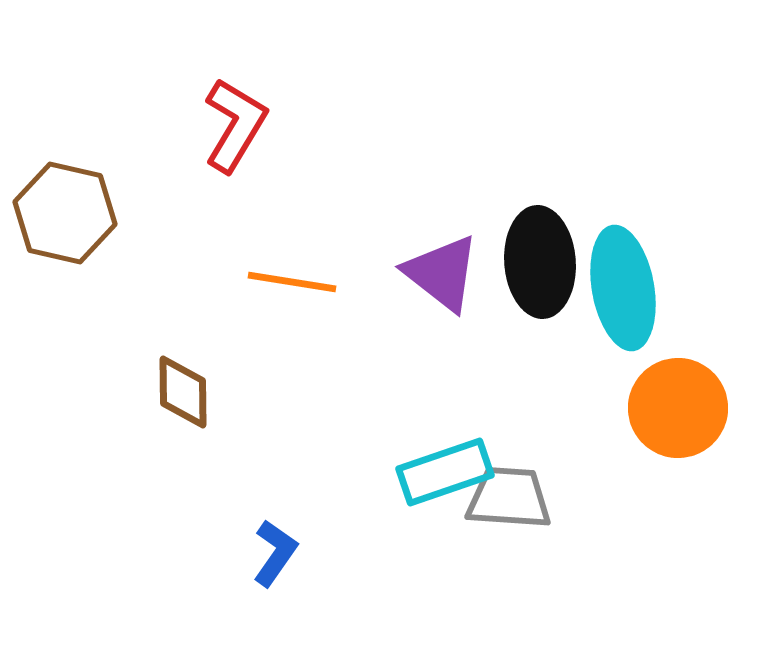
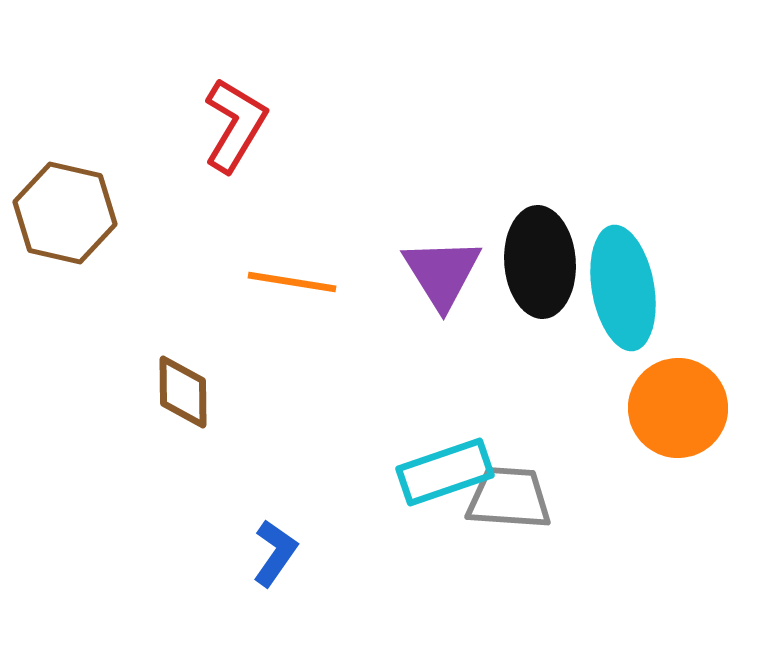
purple triangle: rotated 20 degrees clockwise
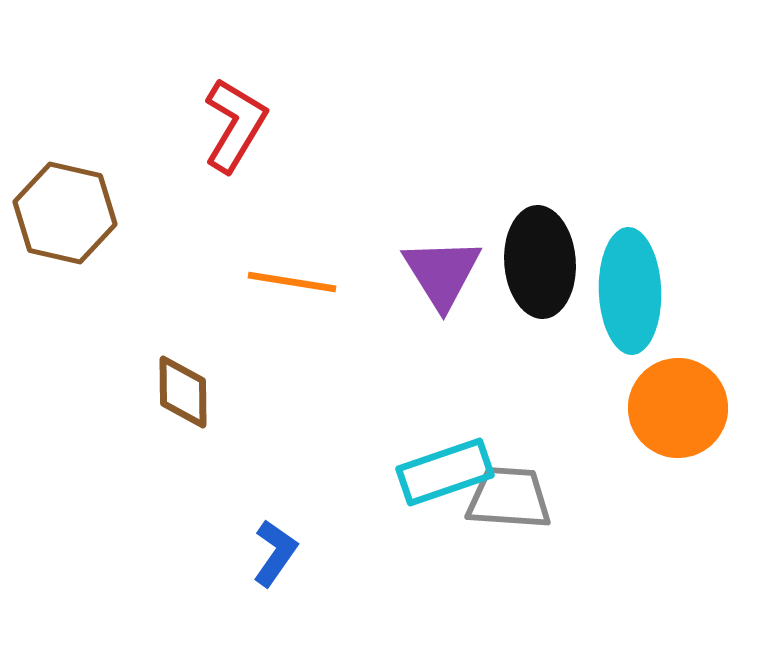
cyan ellipse: moved 7 px right, 3 px down; rotated 8 degrees clockwise
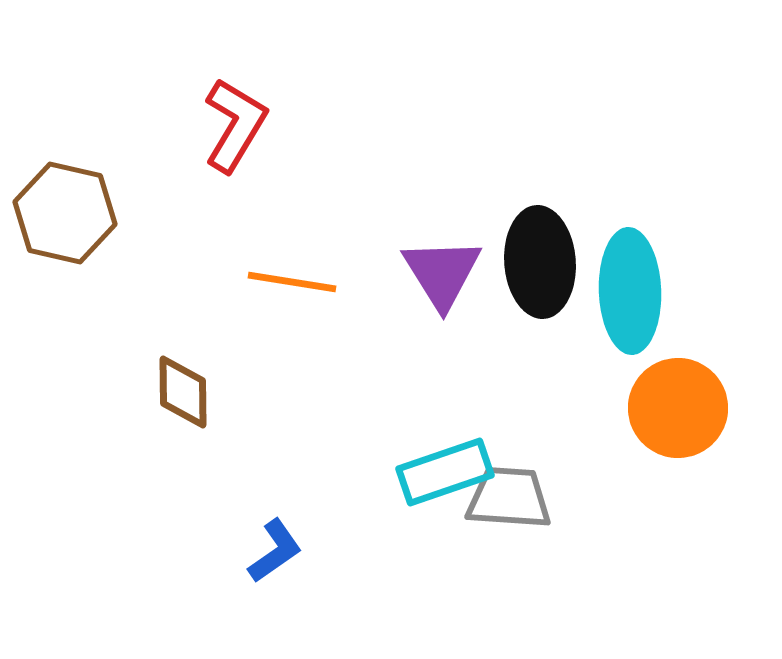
blue L-shape: moved 2 px up; rotated 20 degrees clockwise
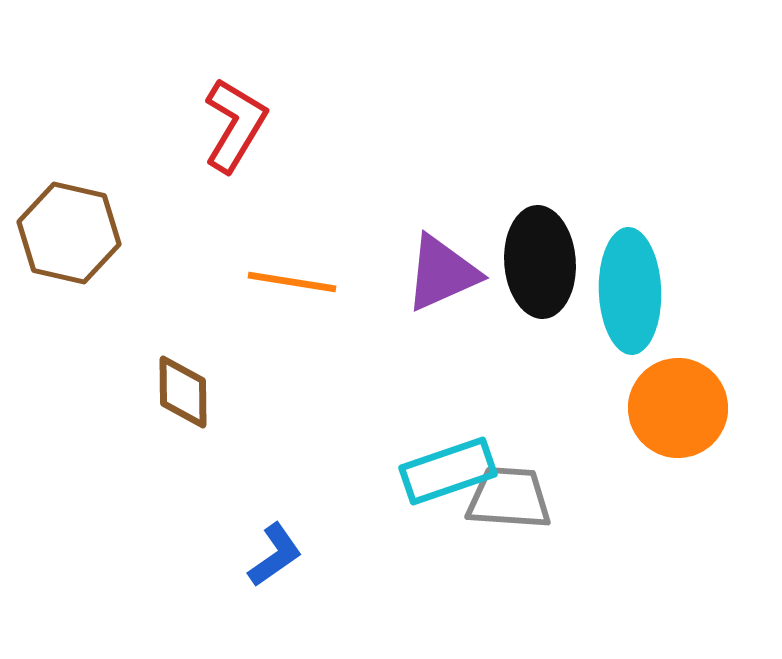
brown hexagon: moved 4 px right, 20 px down
purple triangle: rotated 38 degrees clockwise
cyan rectangle: moved 3 px right, 1 px up
blue L-shape: moved 4 px down
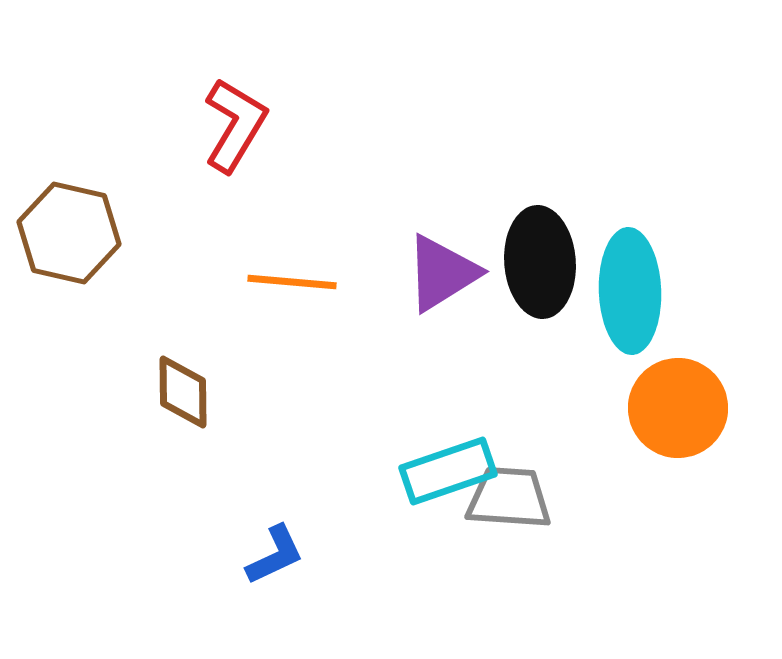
purple triangle: rotated 8 degrees counterclockwise
orange line: rotated 4 degrees counterclockwise
blue L-shape: rotated 10 degrees clockwise
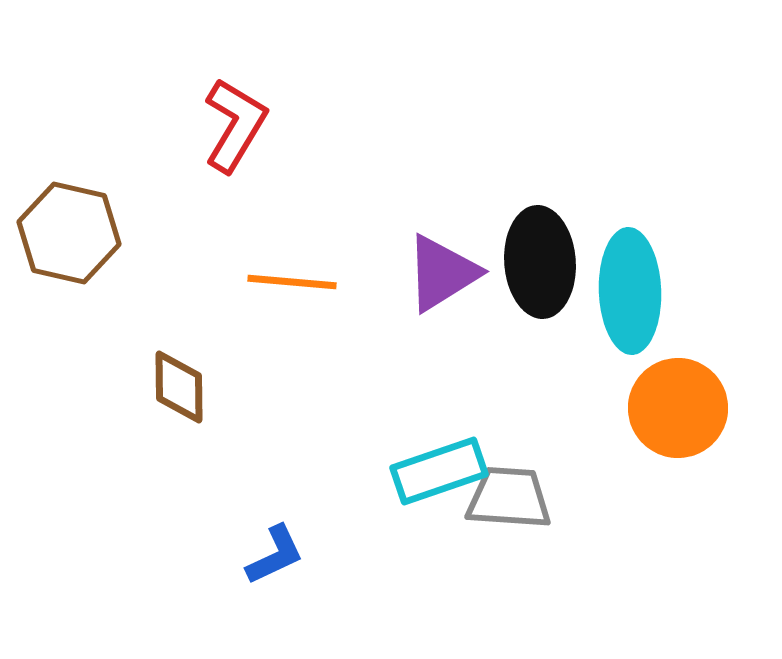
brown diamond: moved 4 px left, 5 px up
cyan rectangle: moved 9 px left
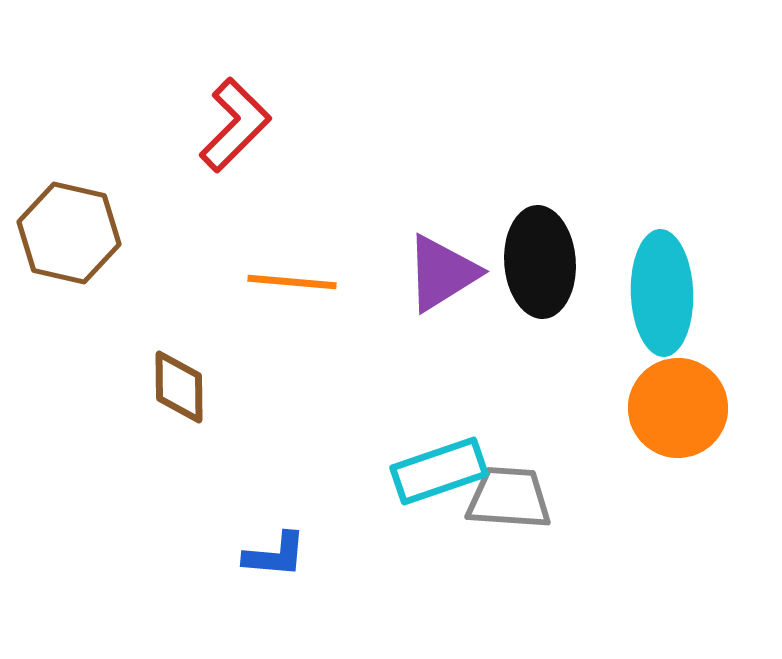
red L-shape: rotated 14 degrees clockwise
cyan ellipse: moved 32 px right, 2 px down
blue L-shape: rotated 30 degrees clockwise
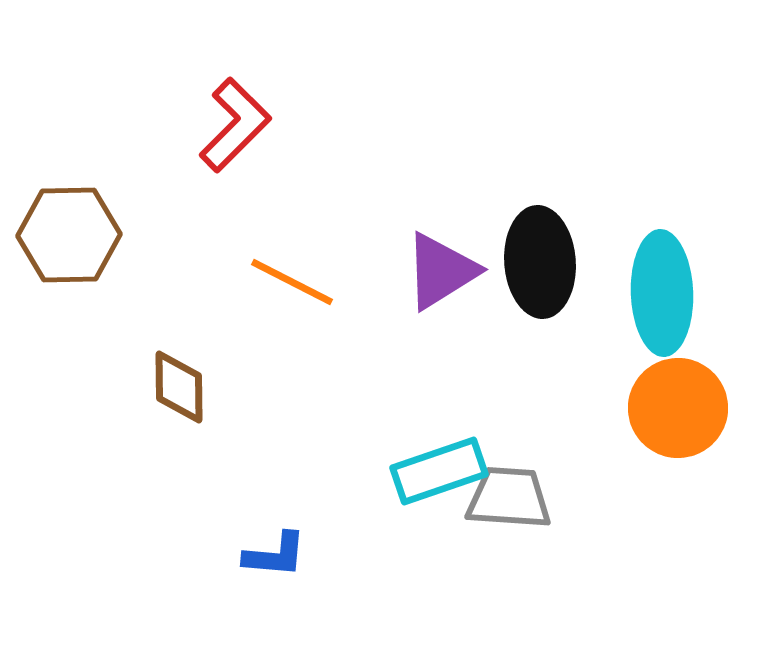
brown hexagon: moved 2 px down; rotated 14 degrees counterclockwise
purple triangle: moved 1 px left, 2 px up
orange line: rotated 22 degrees clockwise
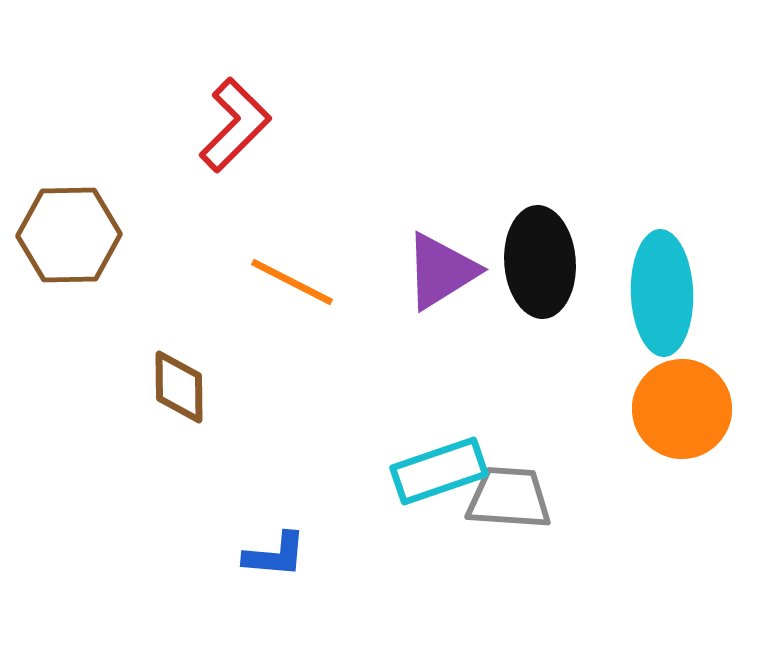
orange circle: moved 4 px right, 1 px down
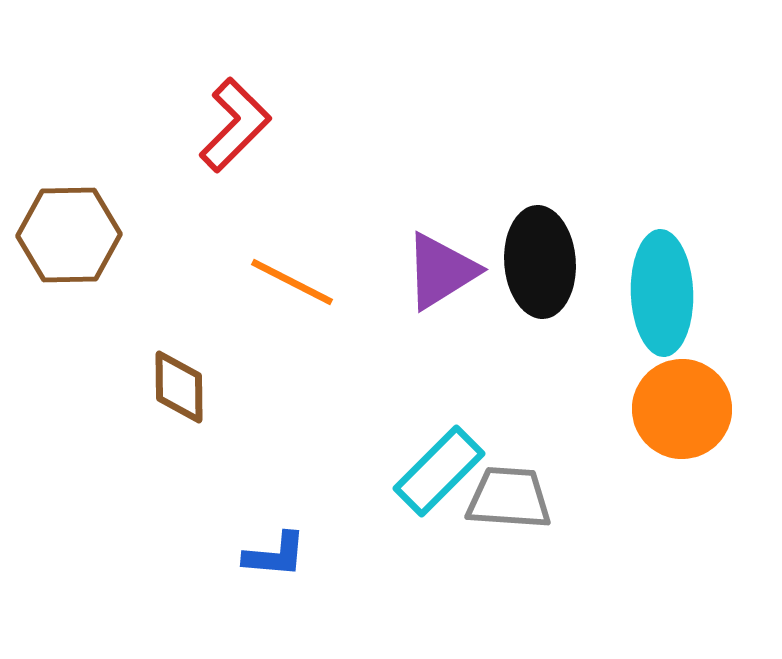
cyan rectangle: rotated 26 degrees counterclockwise
